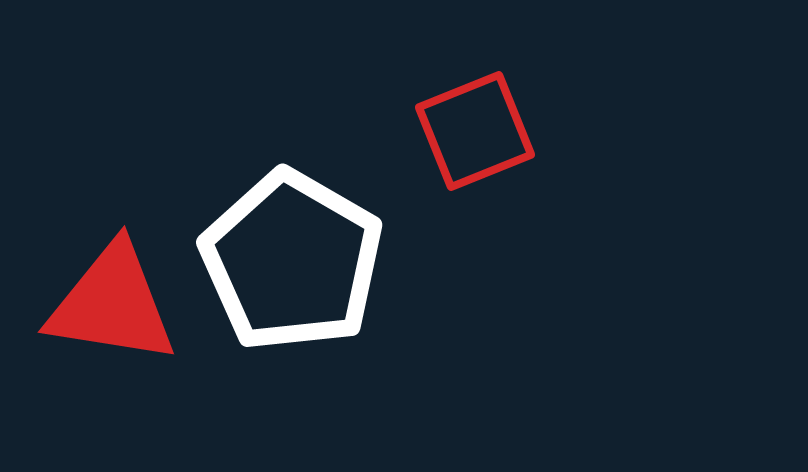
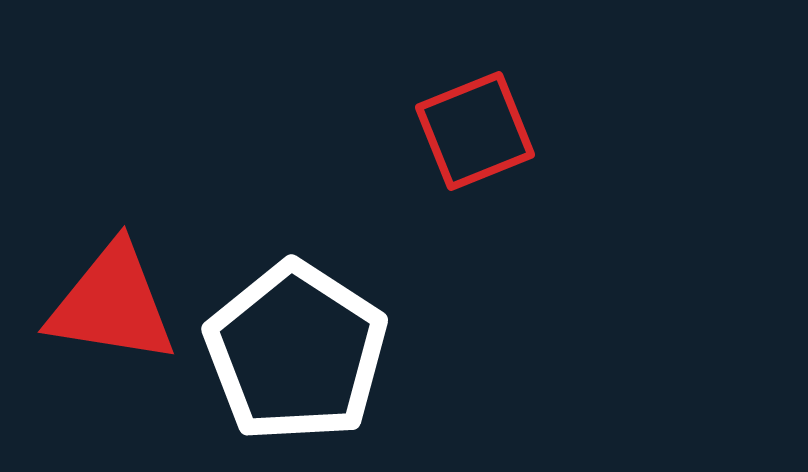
white pentagon: moved 4 px right, 91 px down; rotated 3 degrees clockwise
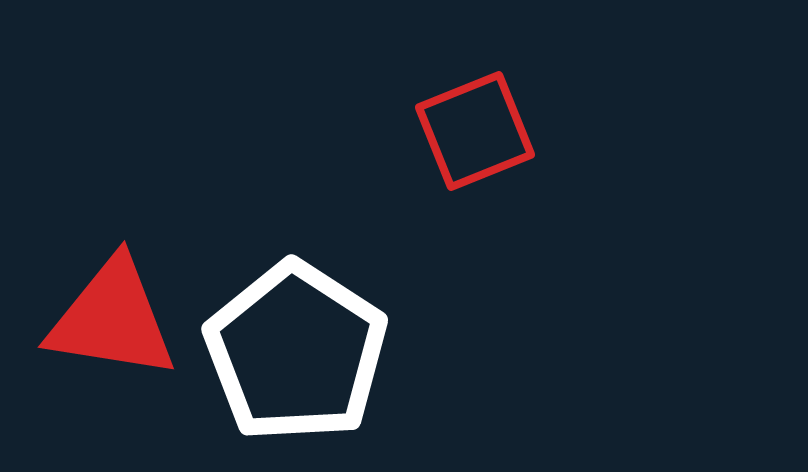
red triangle: moved 15 px down
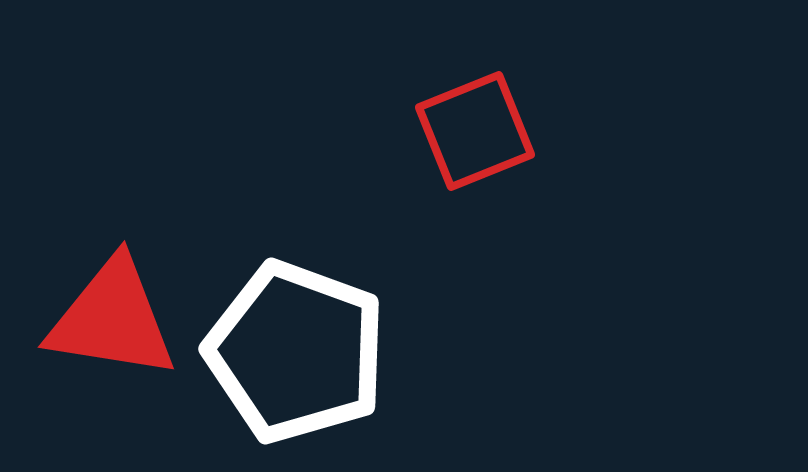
white pentagon: rotated 13 degrees counterclockwise
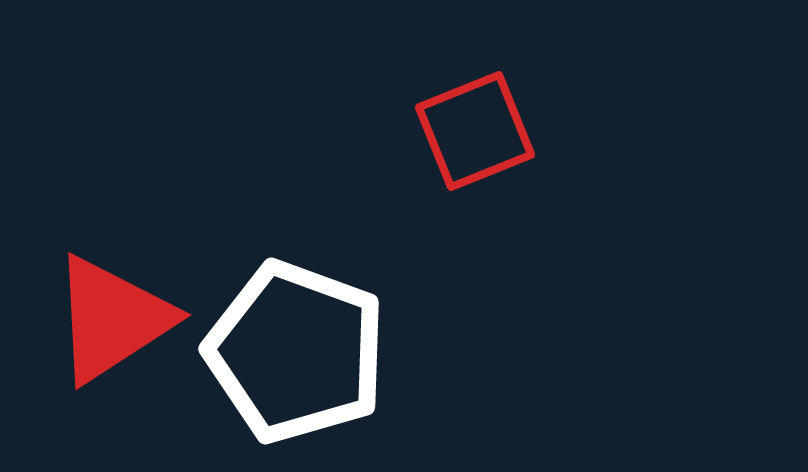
red triangle: rotated 42 degrees counterclockwise
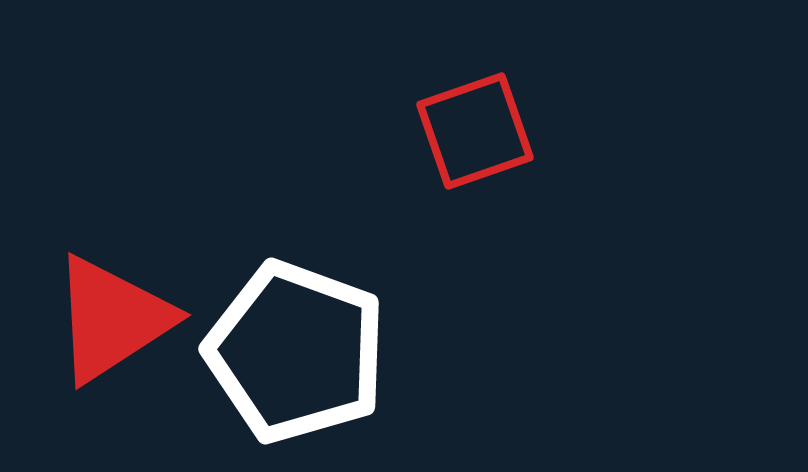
red square: rotated 3 degrees clockwise
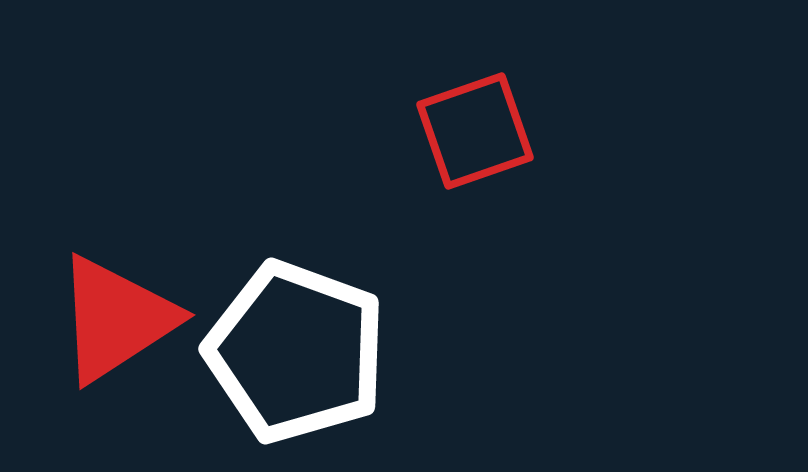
red triangle: moved 4 px right
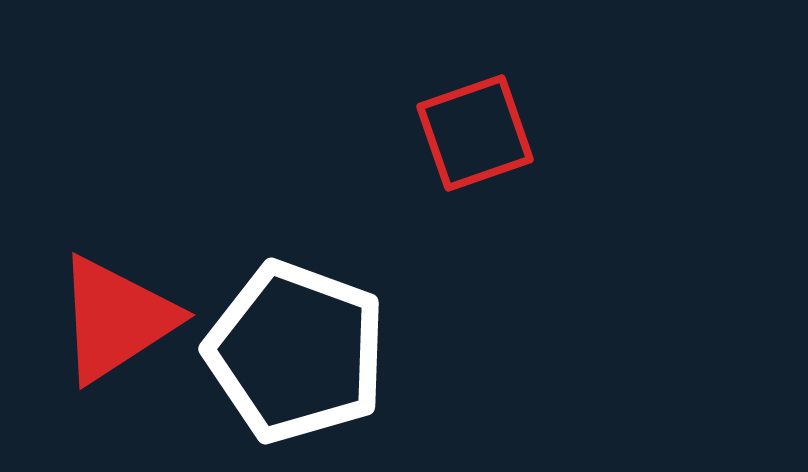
red square: moved 2 px down
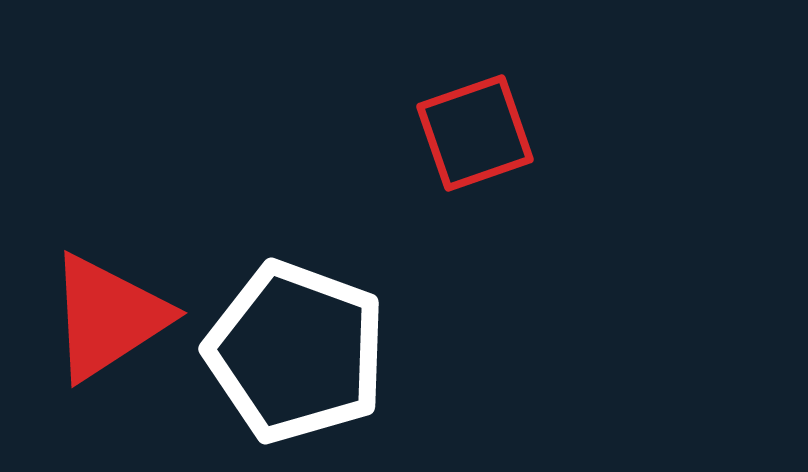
red triangle: moved 8 px left, 2 px up
